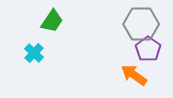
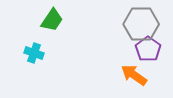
green trapezoid: moved 1 px up
cyan cross: rotated 24 degrees counterclockwise
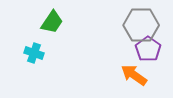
green trapezoid: moved 2 px down
gray hexagon: moved 1 px down
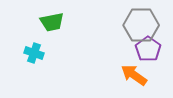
green trapezoid: rotated 45 degrees clockwise
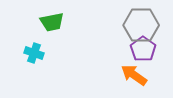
purple pentagon: moved 5 px left
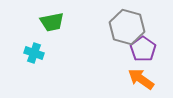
gray hexagon: moved 14 px left, 2 px down; rotated 16 degrees clockwise
orange arrow: moved 7 px right, 4 px down
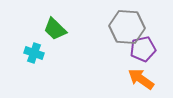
green trapezoid: moved 3 px right, 7 px down; rotated 55 degrees clockwise
gray hexagon: rotated 12 degrees counterclockwise
purple pentagon: rotated 25 degrees clockwise
